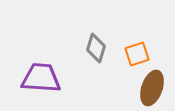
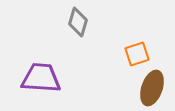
gray diamond: moved 18 px left, 26 px up
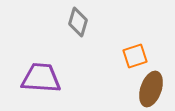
orange square: moved 2 px left, 2 px down
brown ellipse: moved 1 px left, 1 px down
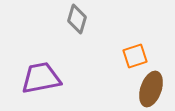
gray diamond: moved 1 px left, 3 px up
purple trapezoid: rotated 15 degrees counterclockwise
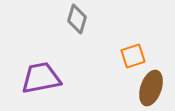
orange square: moved 2 px left
brown ellipse: moved 1 px up
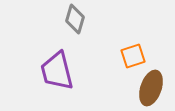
gray diamond: moved 2 px left
purple trapezoid: moved 16 px right, 7 px up; rotated 93 degrees counterclockwise
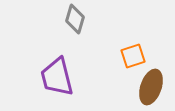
purple trapezoid: moved 6 px down
brown ellipse: moved 1 px up
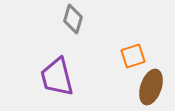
gray diamond: moved 2 px left
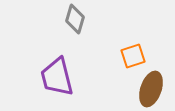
gray diamond: moved 2 px right
brown ellipse: moved 2 px down
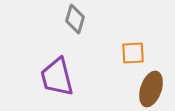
orange square: moved 3 px up; rotated 15 degrees clockwise
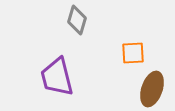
gray diamond: moved 2 px right, 1 px down
brown ellipse: moved 1 px right
